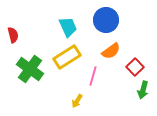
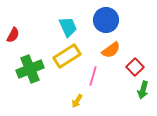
red semicircle: rotated 42 degrees clockwise
orange semicircle: moved 1 px up
yellow rectangle: moved 1 px up
green cross: rotated 32 degrees clockwise
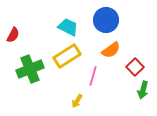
cyan trapezoid: rotated 40 degrees counterclockwise
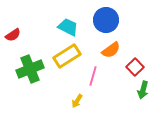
red semicircle: rotated 28 degrees clockwise
